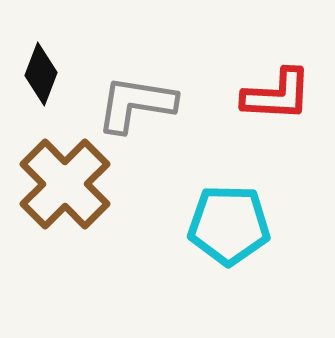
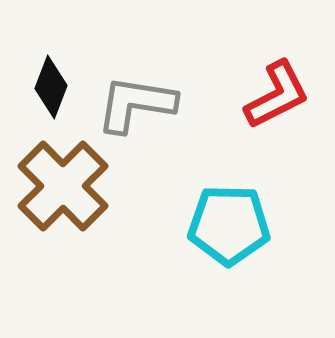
black diamond: moved 10 px right, 13 px down
red L-shape: rotated 30 degrees counterclockwise
brown cross: moved 2 px left, 2 px down
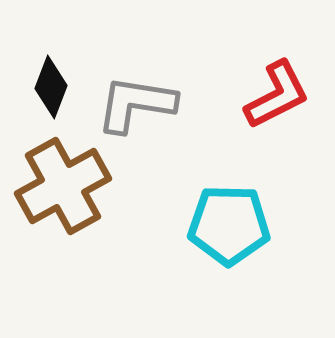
brown cross: rotated 16 degrees clockwise
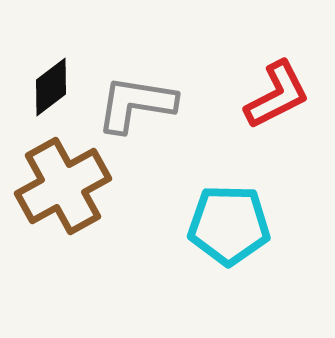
black diamond: rotated 32 degrees clockwise
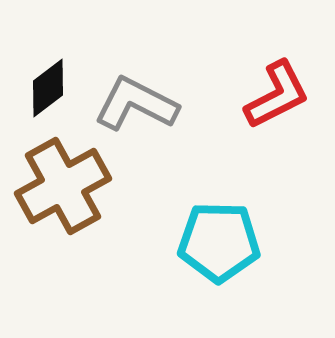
black diamond: moved 3 px left, 1 px down
gray L-shape: rotated 18 degrees clockwise
cyan pentagon: moved 10 px left, 17 px down
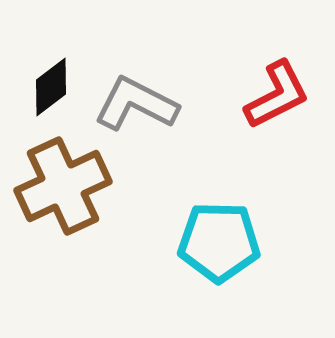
black diamond: moved 3 px right, 1 px up
brown cross: rotated 4 degrees clockwise
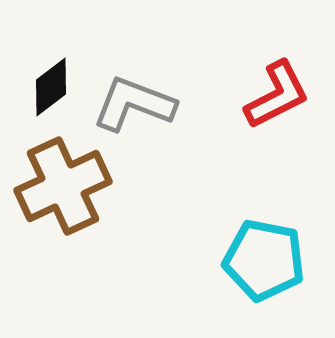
gray L-shape: moved 2 px left; rotated 6 degrees counterclockwise
cyan pentagon: moved 45 px right, 18 px down; rotated 10 degrees clockwise
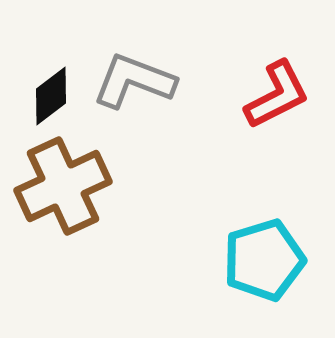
black diamond: moved 9 px down
gray L-shape: moved 23 px up
cyan pentagon: rotated 28 degrees counterclockwise
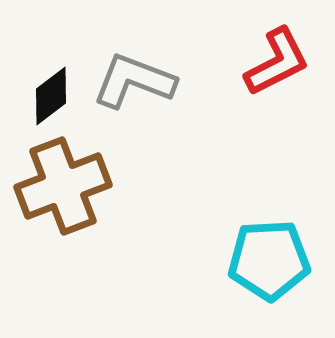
red L-shape: moved 33 px up
brown cross: rotated 4 degrees clockwise
cyan pentagon: moved 5 px right; rotated 14 degrees clockwise
